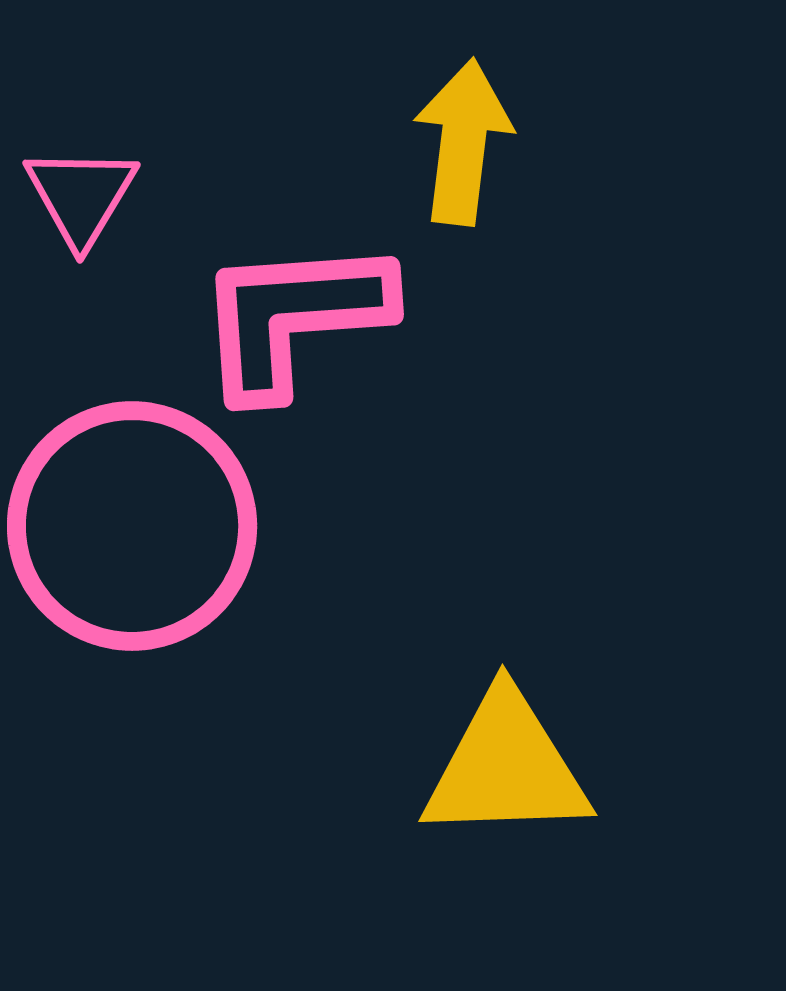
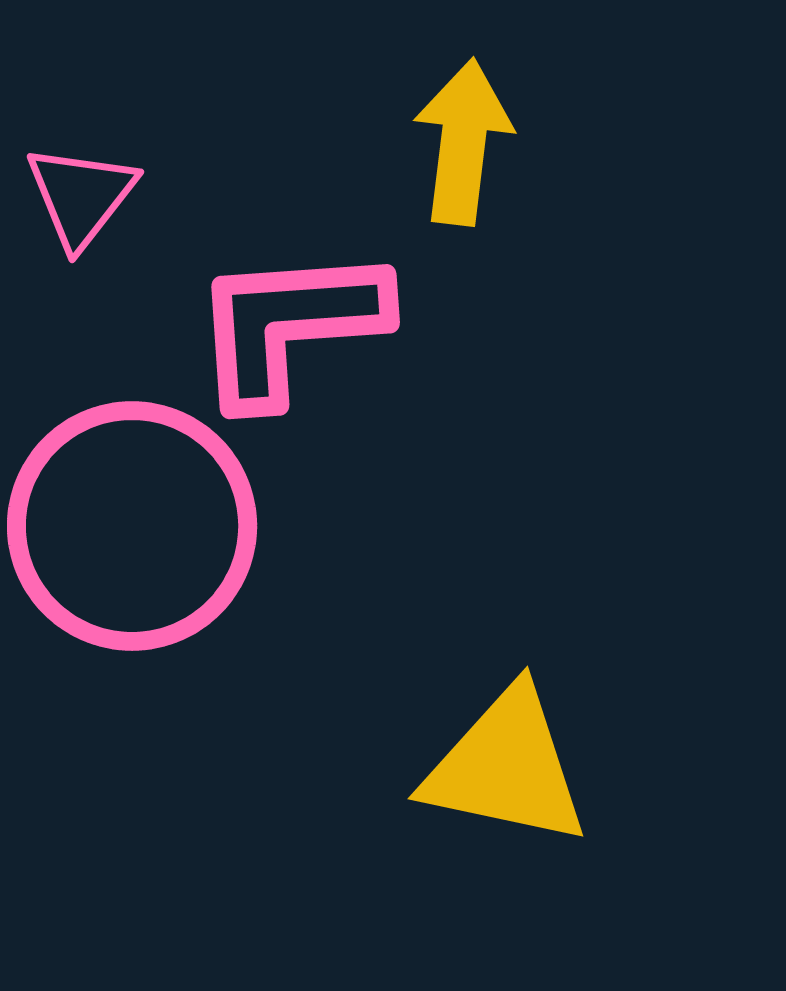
pink triangle: rotated 7 degrees clockwise
pink L-shape: moved 4 px left, 8 px down
yellow triangle: rotated 14 degrees clockwise
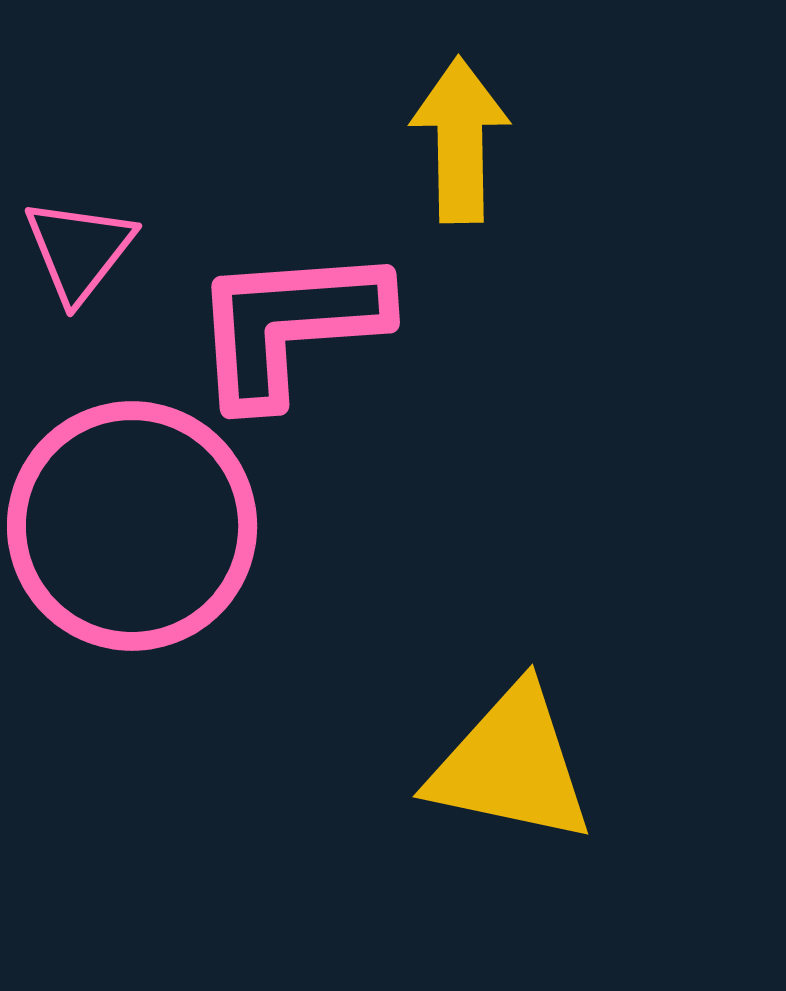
yellow arrow: moved 3 px left, 2 px up; rotated 8 degrees counterclockwise
pink triangle: moved 2 px left, 54 px down
yellow triangle: moved 5 px right, 2 px up
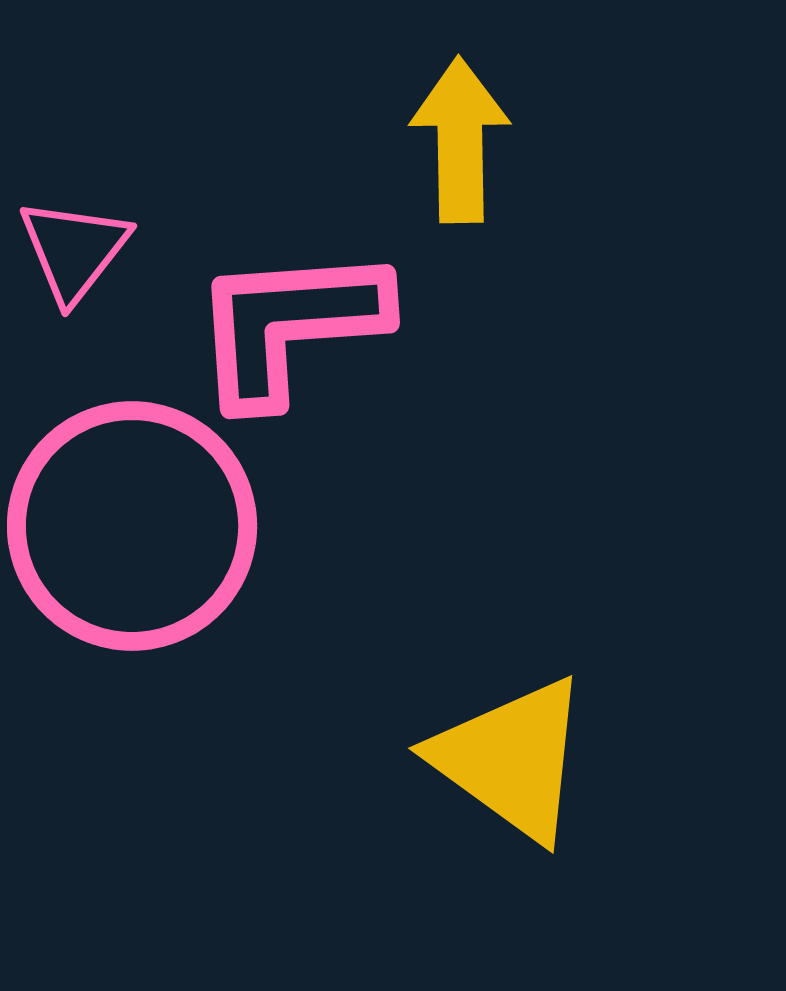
pink triangle: moved 5 px left
yellow triangle: moved 6 px up; rotated 24 degrees clockwise
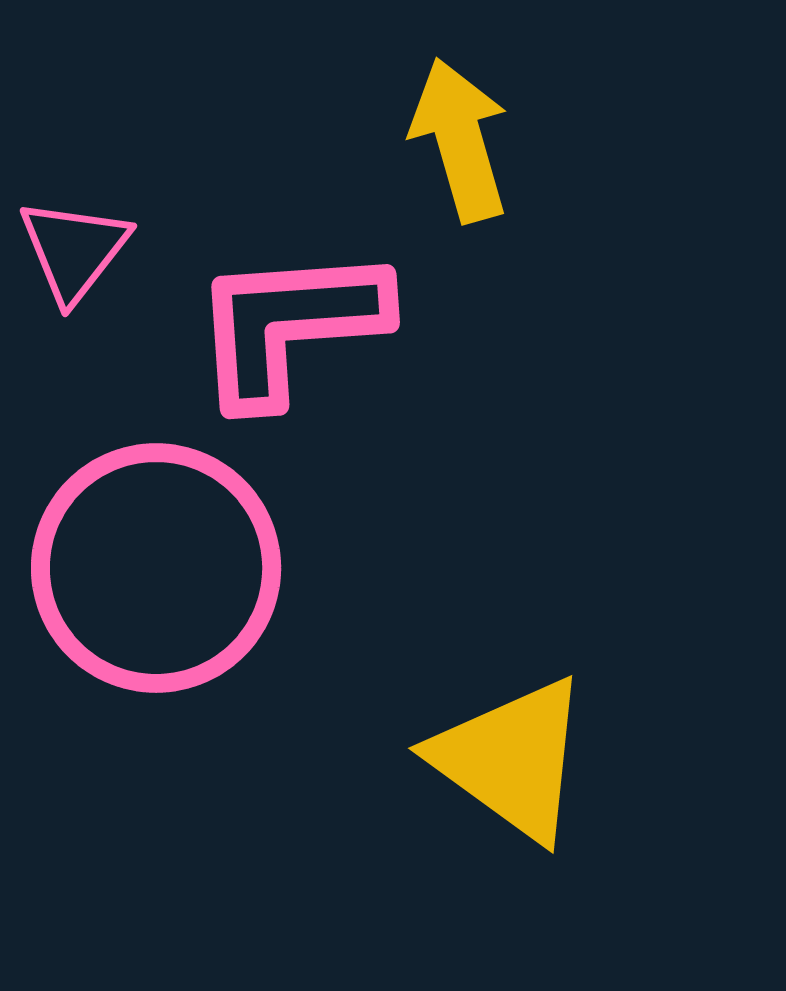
yellow arrow: rotated 15 degrees counterclockwise
pink circle: moved 24 px right, 42 px down
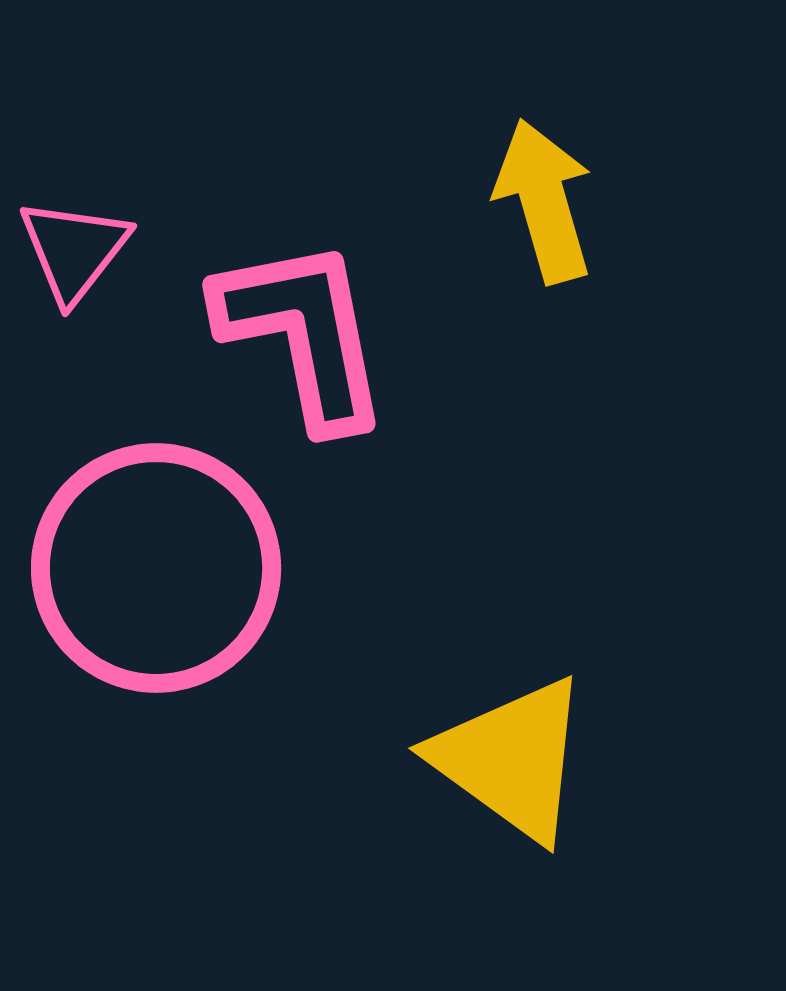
yellow arrow: moved 84 px right, 61 px down
pink L-shape: moved 14 px right, 8 px down; rotated 83 degrees clockwise
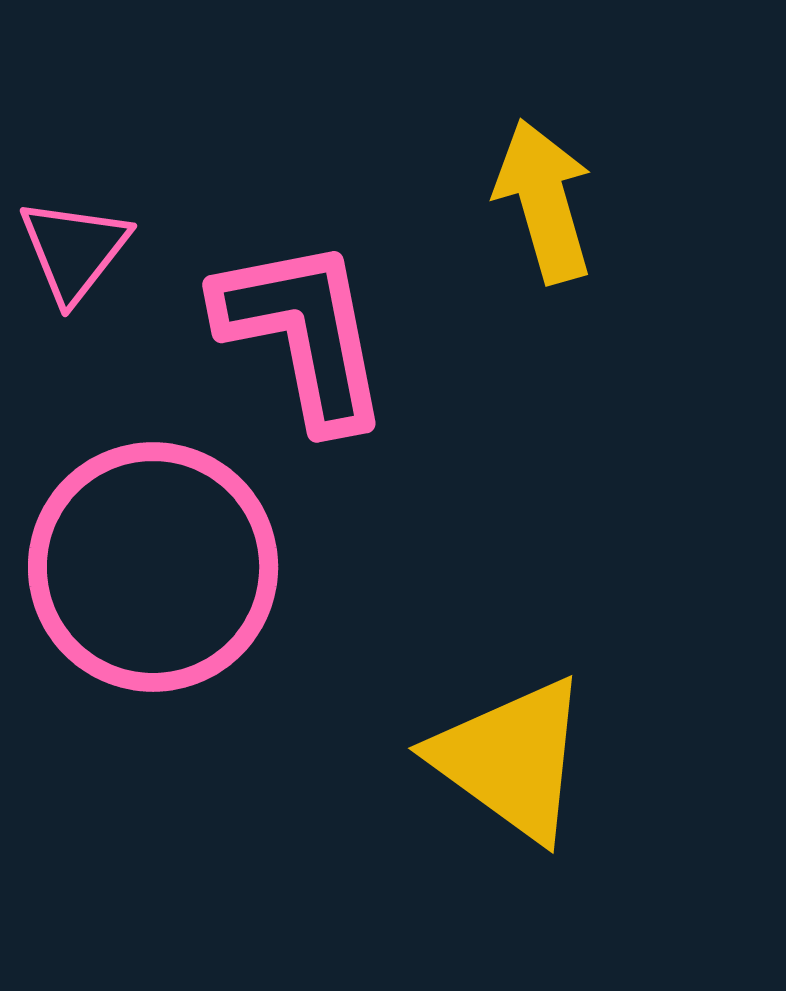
pink circle: moved 3 px left, 1 px up
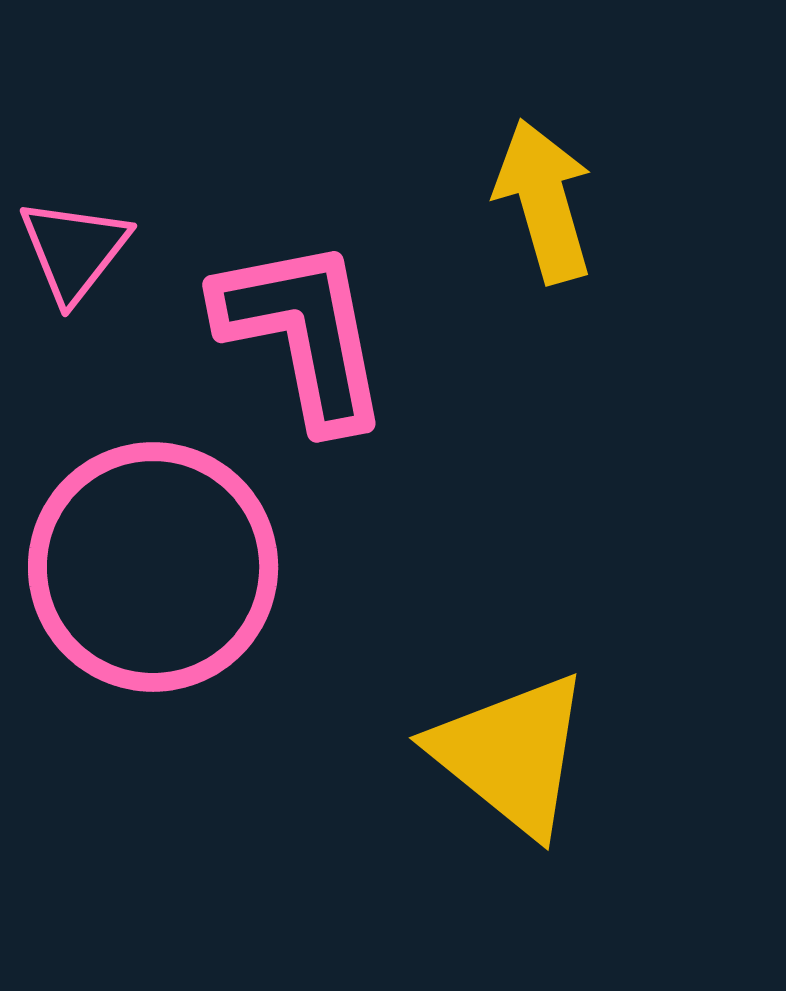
yellow triangle: moved 5 px up; rotated 3 degrees clockwise
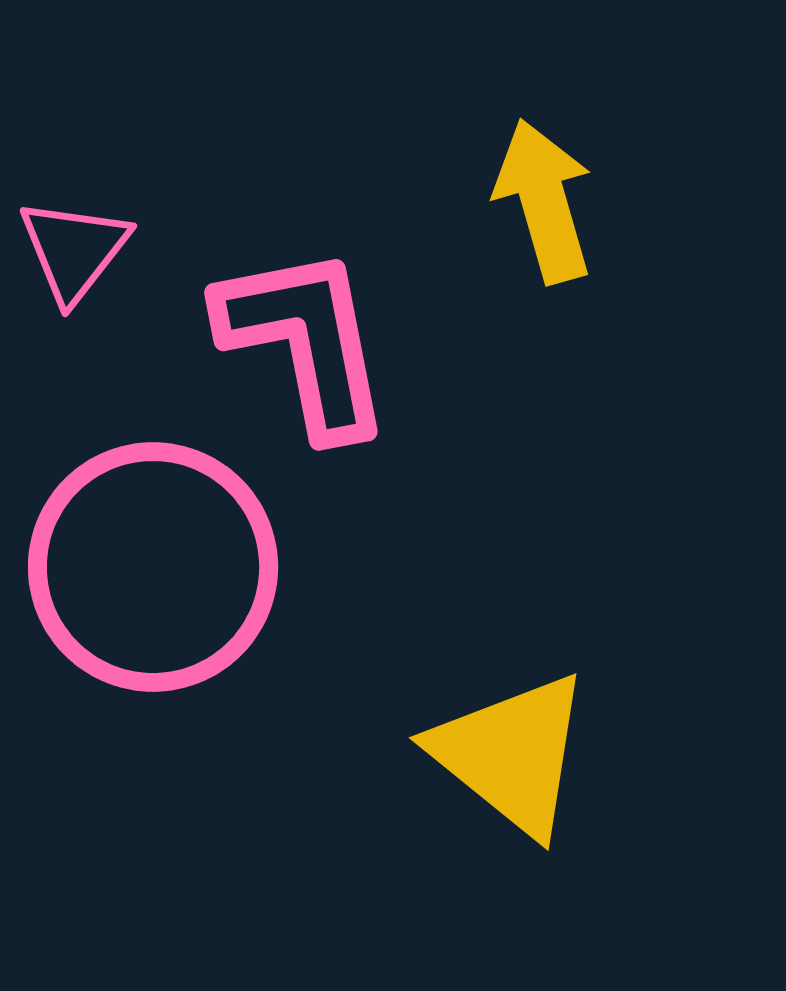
pink L-shape: moved 2 px right, 8 px down
